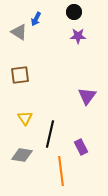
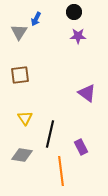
gray triangle: rotated 30 degrees clockwise
purple triangle: moved 3 px up; rotated 30 degrees counterclockwise
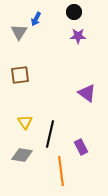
yellow triangle: moved 4 px down
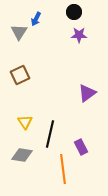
purple star: moved 1 px right, 1 px up
brown square: rotated 18 degrees counterclockwise
purple triangle: rotated 48 degrees clockwise
orange line: moved 2 px right, 2 px up
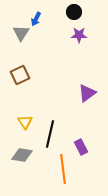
gray triangle: moved 2 px right, 1 px down
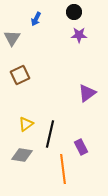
gray triangle: moved 9 px left, 5 px down
yellow triangle: moved 1 px right, 2 px down; rotated 28 degrees clockwise
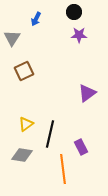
brown square: moved 4 px right, 4 px up
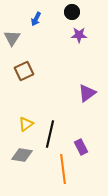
black circle: moved 2 px left
